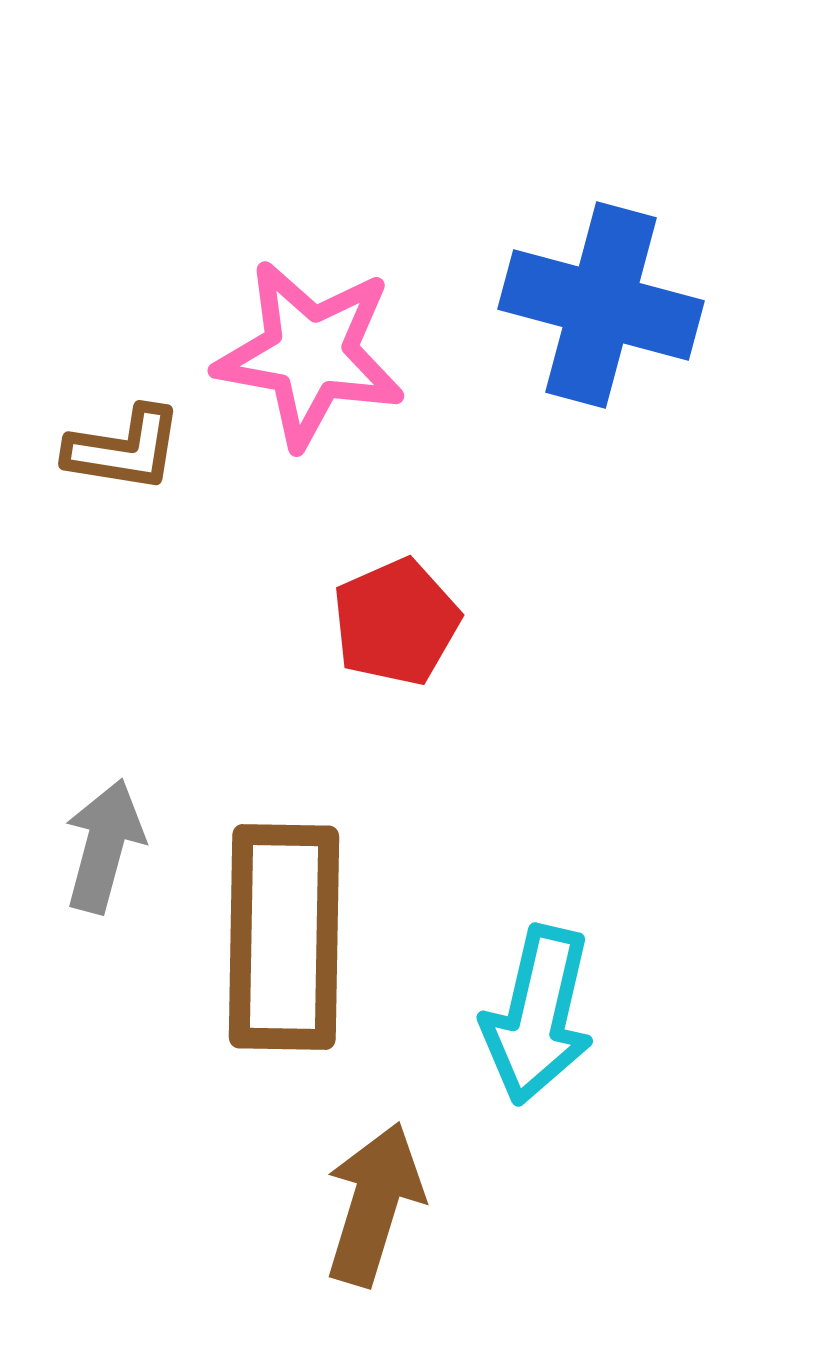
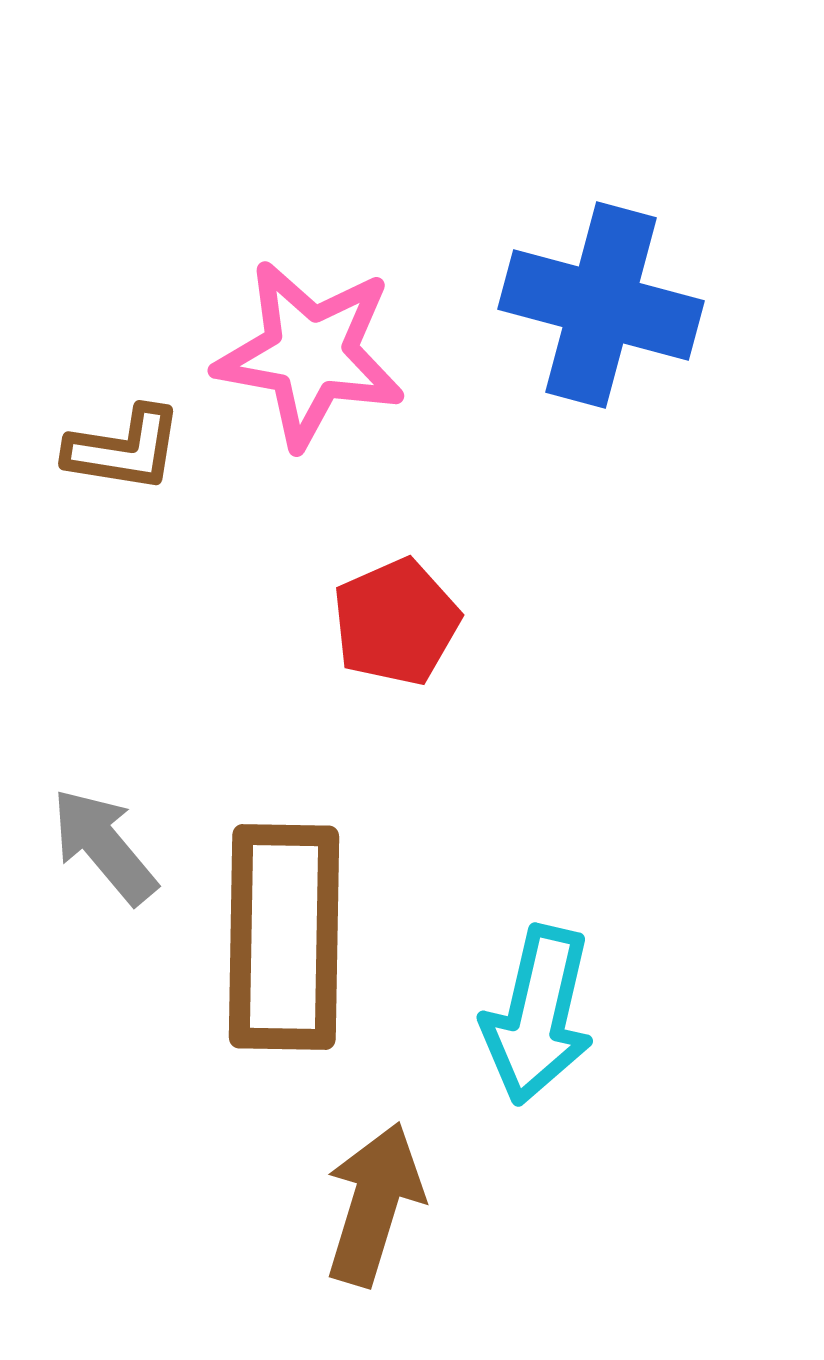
gray arrow: rotated 55 degrees counterclockwise
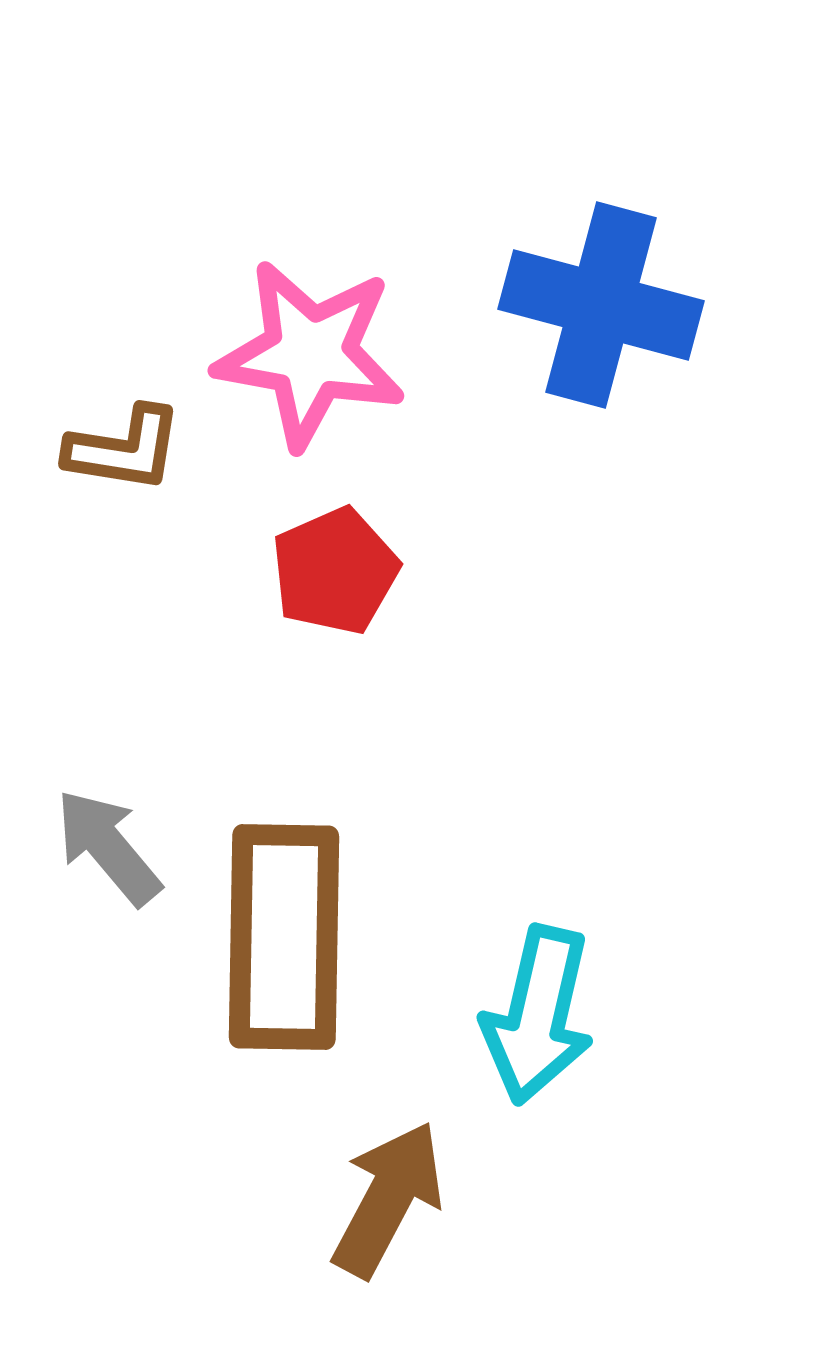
red pentagon: moved 61 px left, 51 px up
gray arrow: moved 4 px right, 1 px down
brown arrow: moved 14 px right, 5 px up; rotated 11 degrees clockwise
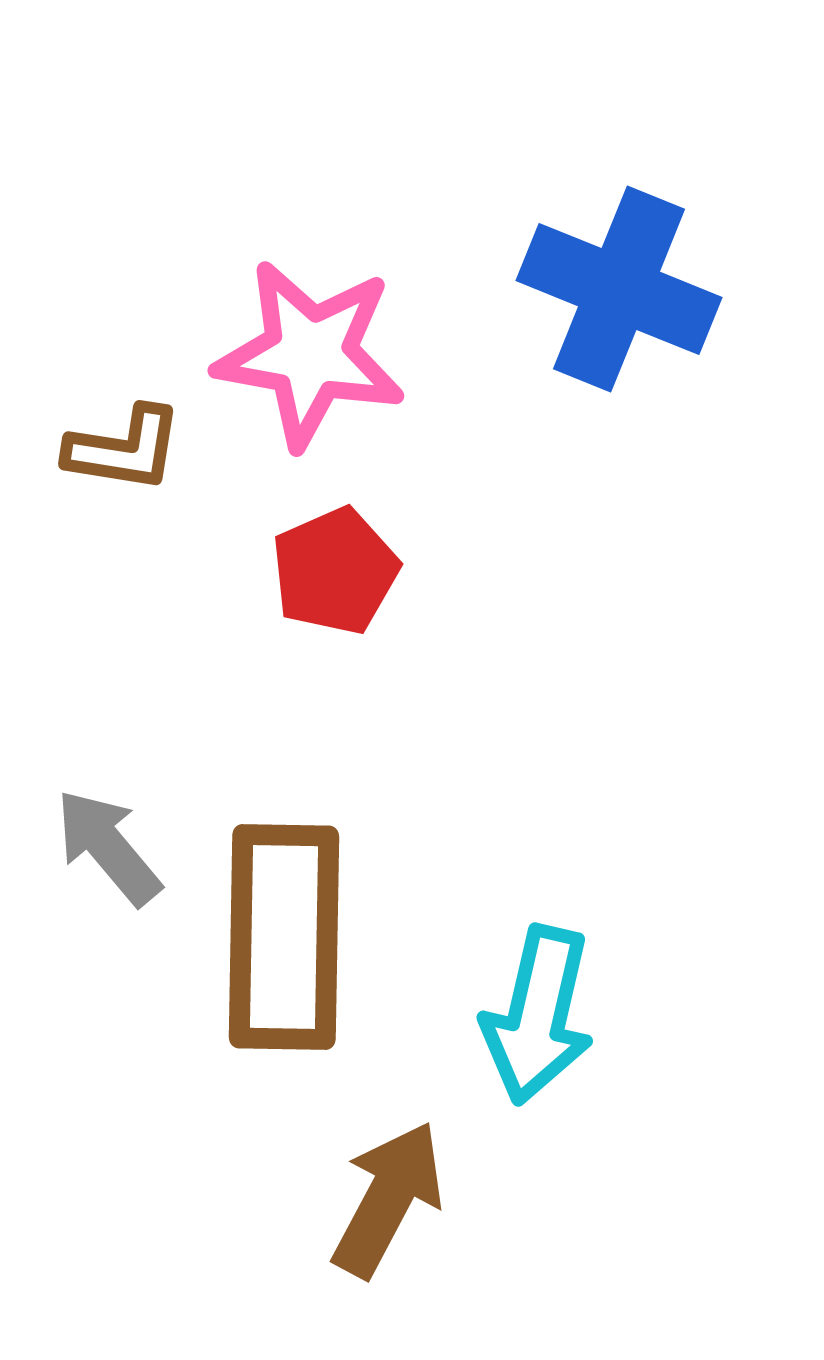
blue cross: moved 18 px right, 16 px up; rotated 7 degrees clockwise
